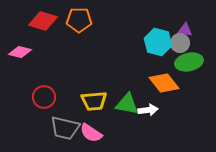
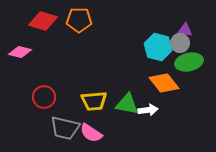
cyan hexagon: moved 5 px down
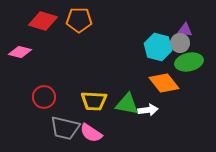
yellow trapezoid: rotated 8 degrees clockwise
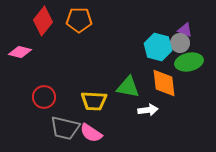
red diamond: rotated 68 degrees counterclockwise
purple triangle: rotated 14 degrees clockwise
orange diamond: rotated 32 degrees clockwise
green triangle: moved 1 px right, 17 px up
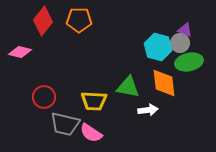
gray trapezoid: moved 4 px up
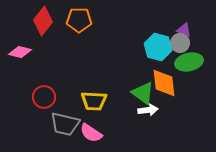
purple triangle: moved 1 px left
green triangle: moved 15 px right, 6 px down; rotated 25 degrees clockwise
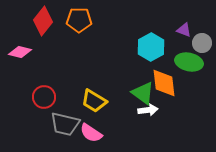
gray circle: moved 22 px right
cyan hexagon: moved 7 px left; rotated 16 degrees clockwise
green ellipse: rotated 24 degrees clockwise
yellow trapezoid: rotated 28 degrees clockwise
